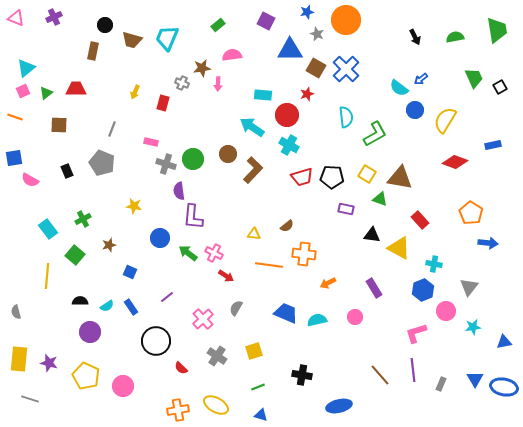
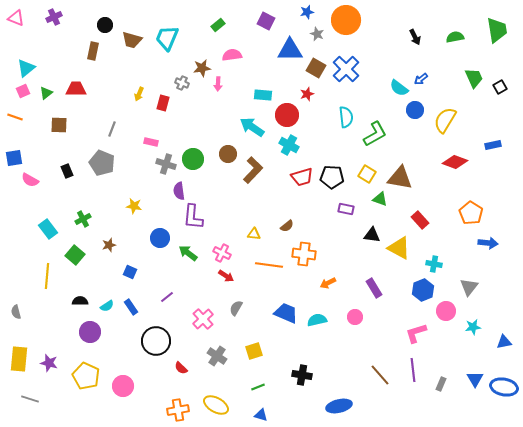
yellow arrow at (135, 92): moved 4 px right, 2 px down
pink cross at (214, 253): moved 8 px right
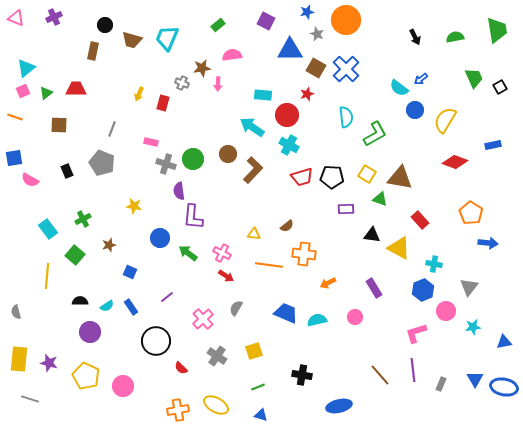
purple rectangle at (346, 209): rotated 14 degrees counterclockwise
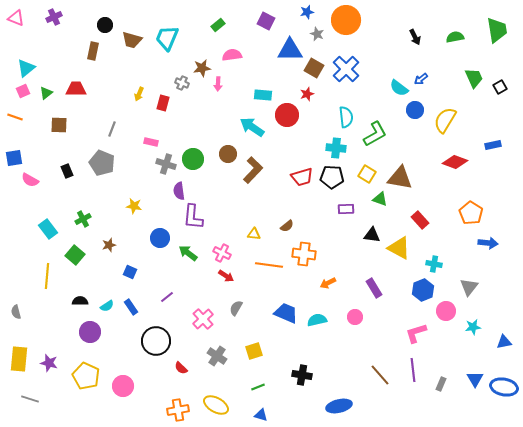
brown square at (316, 68): moved 2 px left
cyan cross at (289, 145): moved 47 px right, 3 px down; rotated 24 degrees counterclockwise
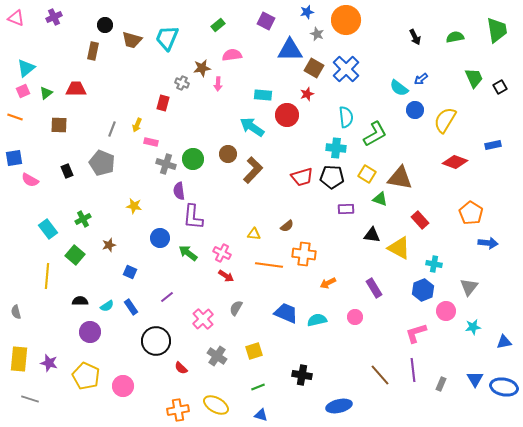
yellow arrow at (139, 94): moved 2 px left, 31 px down
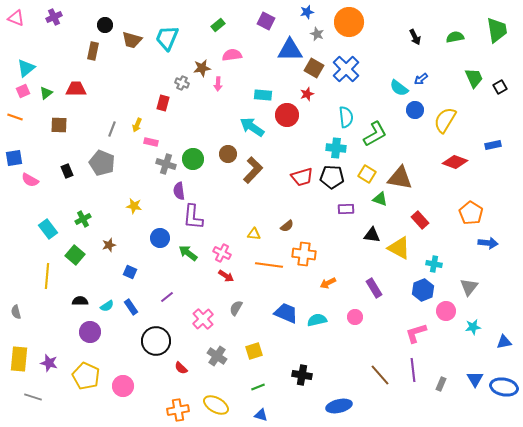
orange circle at (346, 20): moved 3 px right, 2 px down
gray line at (30, 399): moved 3 px right, 2 px up
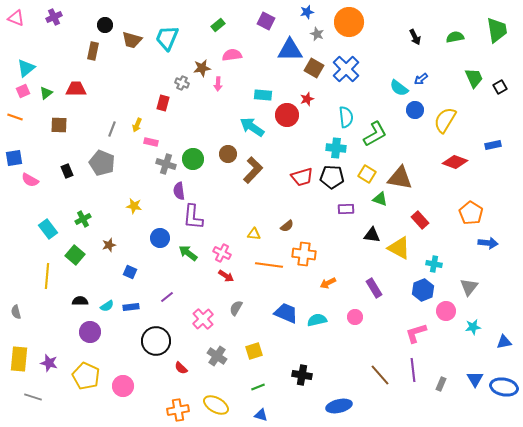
red star at (307, 94): moved 5 px down
blue rectangle at (131, 307): rotated 63 degrees counterclockwise
